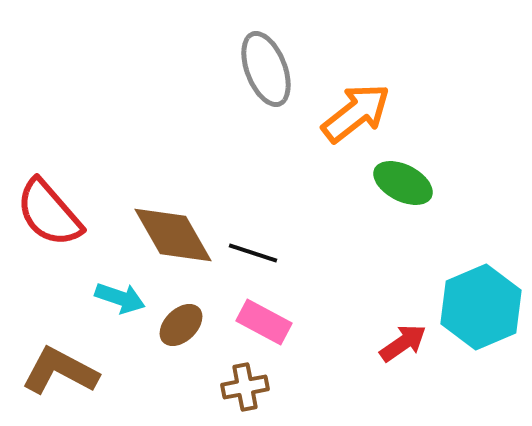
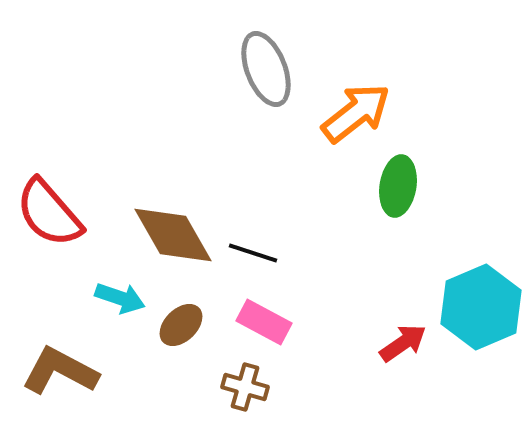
green ellipse: moved 5 px left, 3 px down; rotated 72 degrees clockwise
brown cross: rotated 27 degrees clockwise
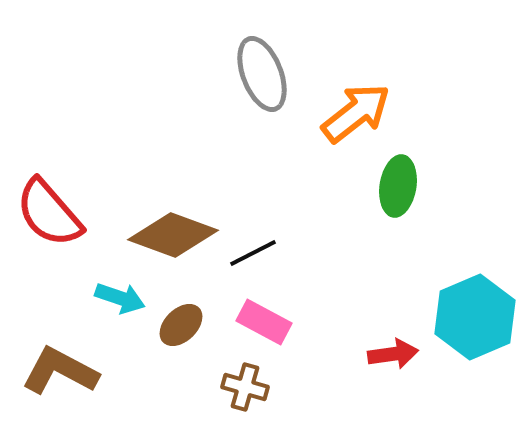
gray ellipse: moved 4 px left, 5 px down
brown diamond: rotated 40 degrees counterclockwise
black line: rotated 45 degrees counterclockwise
cyan hexagon: moved 6 px left, 10 px down
red arrow: moved 10 px left, 11 px down; rotated 27 degrees clockwise
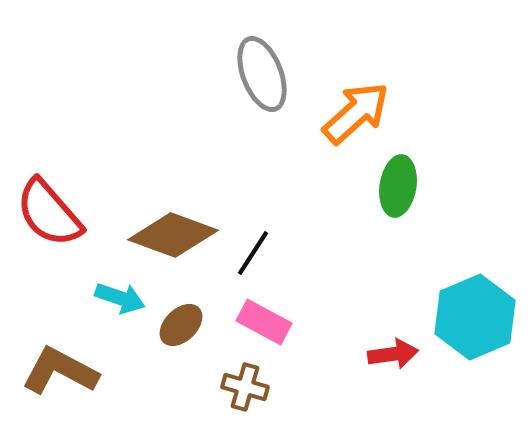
orange arrow: rotated 4 degrees counterclockwise
black line: rotated 30 degrees counterclockwise
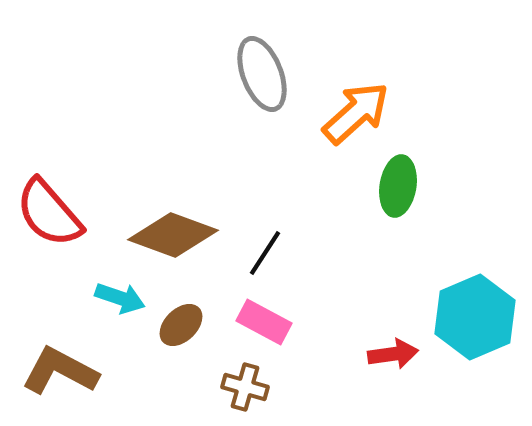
black line: moved 12 px right
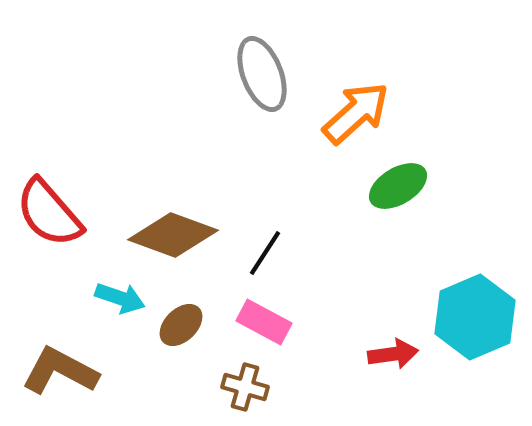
green ellipse: rotated 50 degrees clockwise
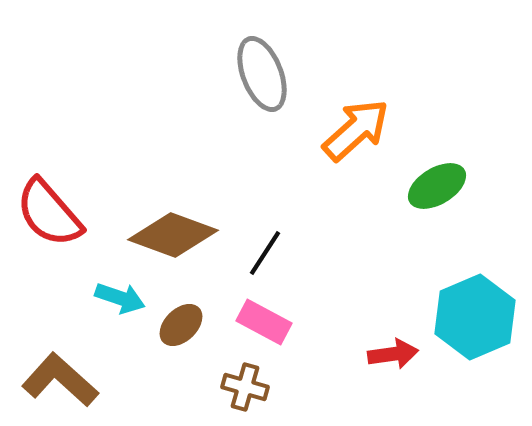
orange arrow: moved 17 px down
green ellipse: moved 39 px right
brown L-shape: moved 9 px down; rotated 14 degrees clockwise
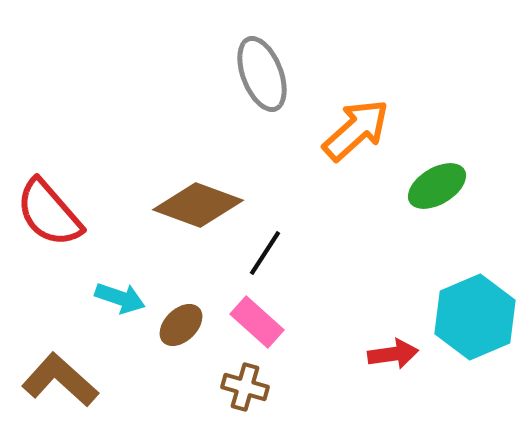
brown diamond: moved 25 px right, 30 px up
pink rectangle: moved 7 px left; rotated 14 degrees clockwise
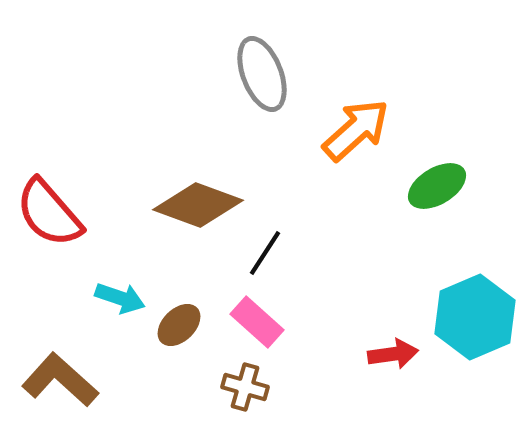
brown ellipse: moved 2 px left
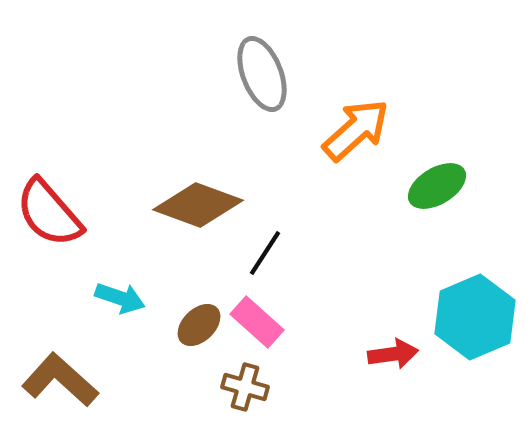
brown ellipse: moved 20 px right
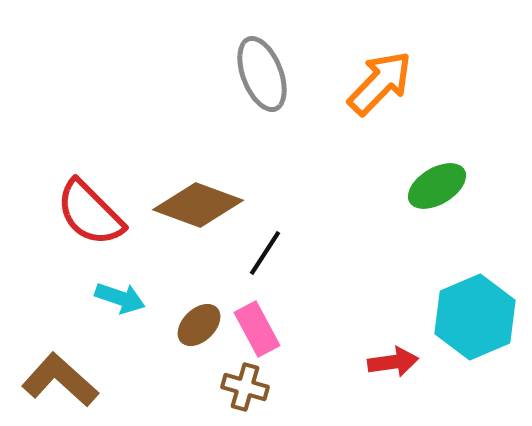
orange arrow: moved 24 px right, 47 px up; rotated 4 degrees counterclockwise
red semicircle: moved 41 px right; rotated 4 degrees counterclockwise
pink rectangle: moved 7 px down; rotated 20 degrees clockwise
red arrow: moved 8 px down
